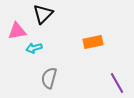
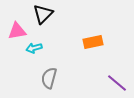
purple line: rotated 20 degrees counterclockwise
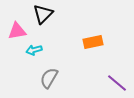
cyan arrow: moved 2 px down
gray semicircle: rotated 15 degrees clockwise
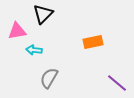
cyan arrow: rotated 21 degrees clockwise
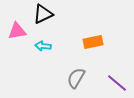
black triangle: rotated 20 degrees clockwise
cyan arrow: moved 9 px right, 4 px up
gray semicircle: moved 27 px right
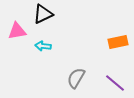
orange rectangle: moved 25 px right
purple line: moved 2 px left
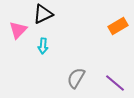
pink triangle: moved 1 px right, 1 px up; rotated 36 degrees counterclockwise
orange rectangle: moved 16 px up; rotated 18 degrees counterclockwise
cyan arrow: rotated 91 degrees counterclockwise
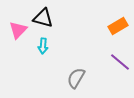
black triangle: moved 4 px down; rotated 40 degrees clockwise
purple line: moved 5 px right, 21 px up
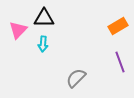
black triangle: moved 1 px right; rotated 15 degrees counterclockwise
cyan arrow: moved 2 px up
purple line: rotated 30 degrees clockwise
gray semicircle: rotated 15 degrees clockwise
